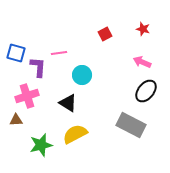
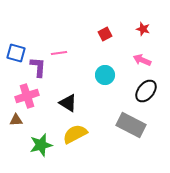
pink arrow: moved 2 px up
cyan circle: moved 23 px right
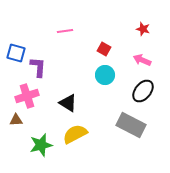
red square: moved 1 px left, 15 px down; rotated 32 degrees counterclockwise
pink line: moved 6 px right, 22 px up
black ellipse: moved 3 px left
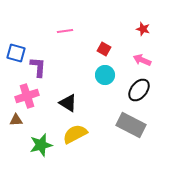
black ellipse: moved 4 px left, 1 px up
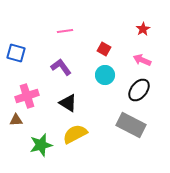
red star: rotated 24 degrees clockwise
purple L-shape: moved 23 px right; rotated 40 degrees counterclockwise
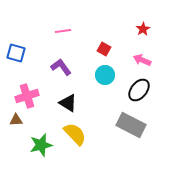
pink line: moved 2 px left
yellow semicircle: rotated 75 degrees clockwise
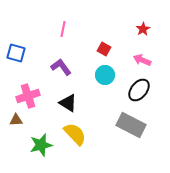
pink line: moved 2 px up; rotated 70 degrees counterclockwise
pink cross: moved 1 px right
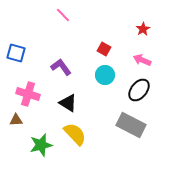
pink line: moved 14 px up; rotated 56 degrees counterclockwise
pink cross: moved 2 px up; rotated 35 degrees clockwise
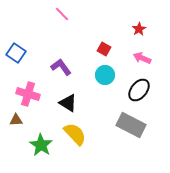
pink line: moved 1 px left, 1 px up
red star: moved 4 px left
blue square: rotated 18 degrees clockwise
pink arrow: moved 2 px up
green star: rotated 25 degrees counterclockwise
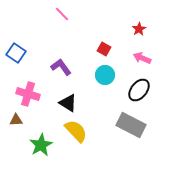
yellow semicircle: moved 1 px right, 3 px up
green star: rotated 10 degrees clockwise
